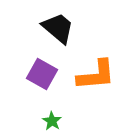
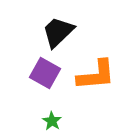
black trapezoid: moved 4 px down; rotated 84 degrees counterclockwise
purple square: moved 3 px right, 1 px up
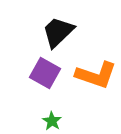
orange L-shape: rotated 24 degrees clockwise
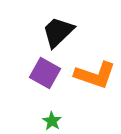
orange L-shape: moved 1 px left
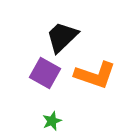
black trapezoid: moved 4 px right, 5 px down
green star: rotated 18 degrees clockwise
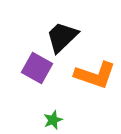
purple square: moved 8 px left, 5 px up
green star: moved 1 px right, 1 px up
